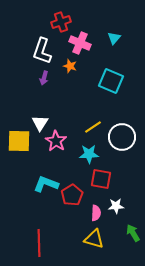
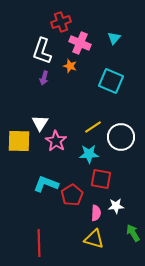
white circle: moved 1 px left
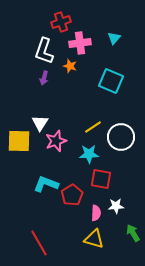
pink cross: rotated 30 degrees counterclockwise
white L-shape: moved 2 px right
pink star: rotated 20 degrees clockwise
red line: rotated 28 degrees counterclockwise
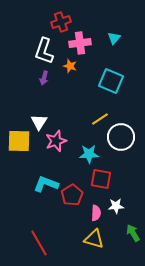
white triangle: moved 1 px left, 1 px up
yellow line: moved 7 px right, 8 px up
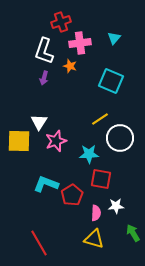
white circle: moved 1 px left, 1 px down
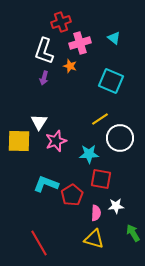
cyan triangle: rotated 32 degrees counterclockwise
pink cross: rotated 10 degrees counterclockwise
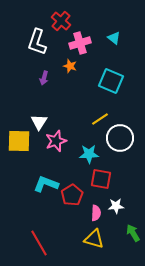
red cross: moved 1 px up; rotated 30 degrees counterclockwise
white L-shape: moved 7 px left, 9 px up
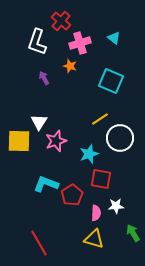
purple arrow: rotated 136 degrees clockwise
cyan star: rotated 18 degrees counterclockwise
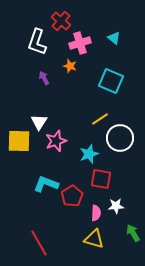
red pentagon: moved 1 px down
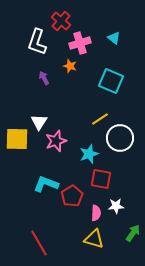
yellow square: moved 2 px left, 2 px up
green arrow: rotated 66 degrees clockwise
